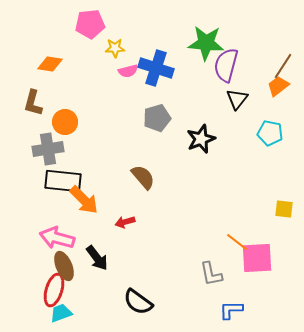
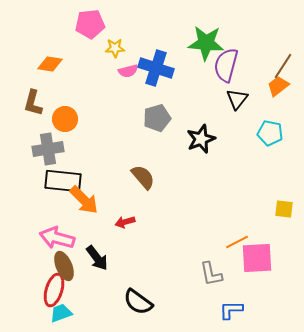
orange circle: moved 3 px up
orange line: rotated 65 degrees counterclockwise
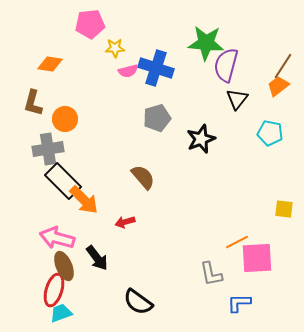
black rectangle: rotated 39 degrees clockwise
blue L-shape: moved 8 px right, 7 px up
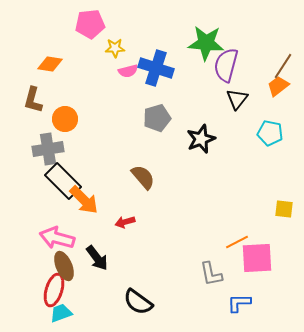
brown L-shape: moved 3 px up
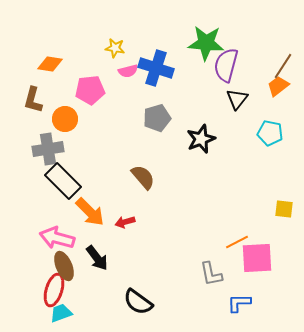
pink pentagon: moved 66 px down
yellow star: rotated 12 degrees clockwise
orange arrow: moved 6 px right, 12 px down
